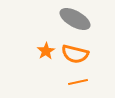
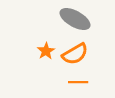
orange semicircle: rotated 44 degrees counterclockwise
orange line: rotated 12 degrees clockwise
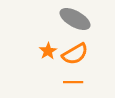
orange star: moved 2 px right
orange line: moved 5 px left
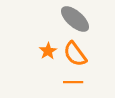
gray ellipse: rotated 12 degrees clockwise
orange semicircle: rotated 84 degrees clockwise
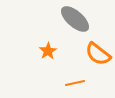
orange semicircle: moved 23 px right; rotated 16 degrees counterclockwise
orange line: moved 2 px right, 1 px down; rotated 12 degrees counterclockwise
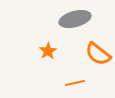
gray ellipse: rotated 56 degrees counterclockwise
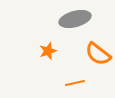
orange star: rotated 12 degrees clockwise
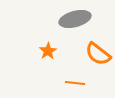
orange star: rotated 12 degrees counterclockwise
orange line: rotated 18 degrees clockwise
